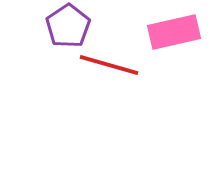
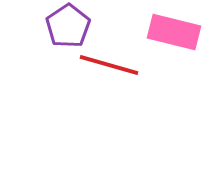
pink rectangle: rotated 27 degrees clockwise
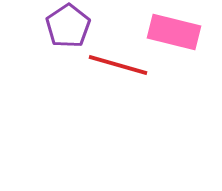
red line: moved 9 px right
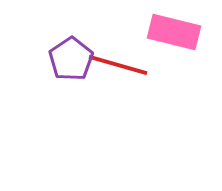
purple pentagon: moved 3 px right, 33 px down
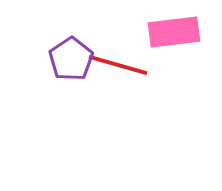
pink rectangle: rotated 21 degrees counterclockwise
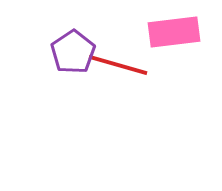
purple pentagon: moved 2 px right, 7 px up
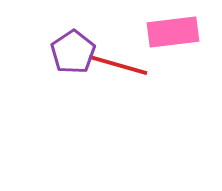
pink rectangle: moved 1 px left
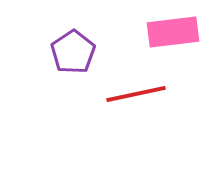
red line: moved 18 px right, 29 px down; rotated 28 degrees counterclockwise
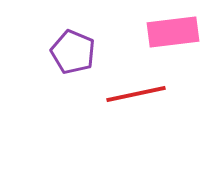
purple pentagon: rotated 15 degrees counterclockwise
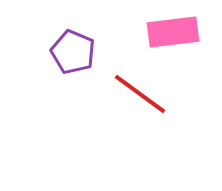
red line: moved 4 px right; rotated 48 degrees clockwise
